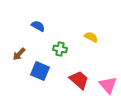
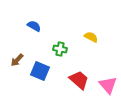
blue semicircle: moved 4 px left
brown arrow: moved 2 px left, 6 px down
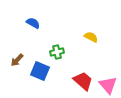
blue semicircle: moved 1 px left, 3 px up
green cross: moved 3 px left, 3 px down; rotated 24 degrees counterclockwise
red trapezoid: moved 4 px right, 1 px down
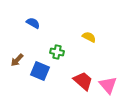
yellow semicircle: moved 2 px left
green cross: rotated 24 degrees clockwise
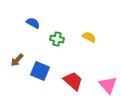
green cross: moved 13 px up
red trapezoid: moved 10 px left
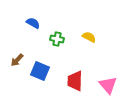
red trapezoid: moved 2 px right; rotated 130 degrees counterclockwise
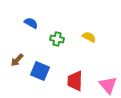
blue semicircle: moved 2 px left
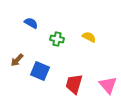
red trapezoid: moved 1 px left, 3 px down; rotated 15 degrees clockwise
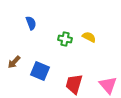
blue semicircle: rotated 40 degrees clockwise
green cross: moved 8 px right
brown arrow: moved 3 px left, 2 px down
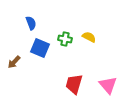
blue square: moved 23 px up
